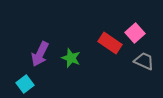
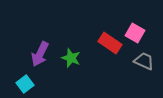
pink square: rotated 18 degrees counterclockwise
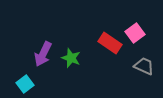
pink square: rotated 24 degrees clockwise
purple arrow: moved 3 px right
gray trapezoid: moved 5 px down
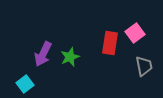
red rectangle: rotated 65 degrees clockwise
green star: moved 1 px left, 1 px up; rotated 30 degrees clockwise
gray trapezoid: rotated 55 degrees clockwise
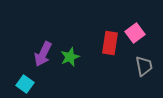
cyan square: rotated 18 degrees counterclockwise
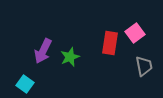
purple arrow: moved 3 px up
